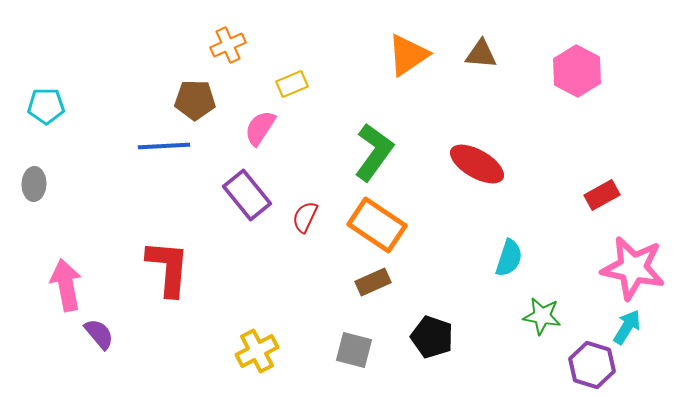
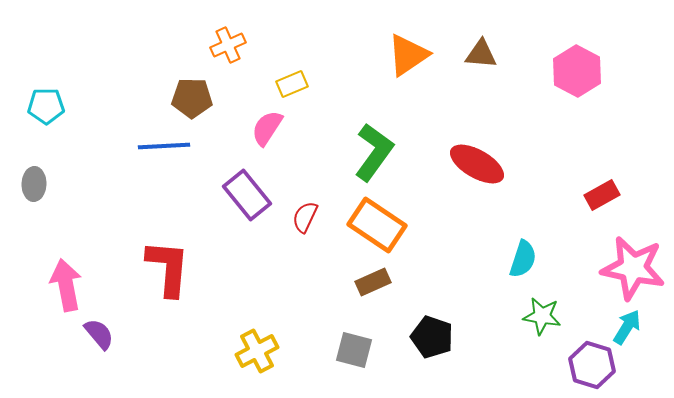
brown pentagon: moved 3 px left, 2 px up
pink semicircle: moved 7 px right
cyan semicircle: moved 14 px right, 1 px down
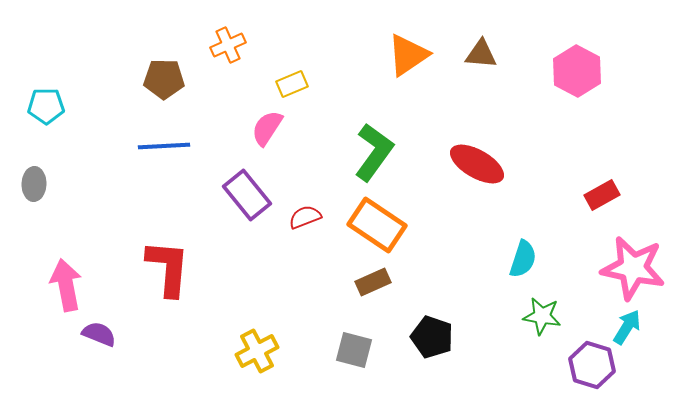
brown pentagon: moved 28 px left, 19 px up
red semicircle: rotated 44 degrees clockwise
purple semicircle: rotated 28 degrees counterclockwise
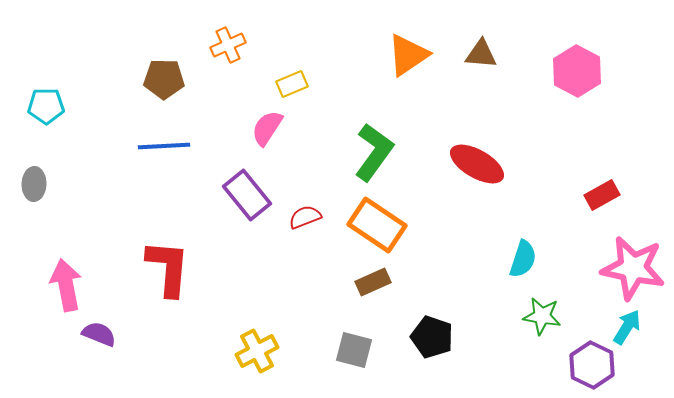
purple hexagon: rotated 9 degrees clockwise
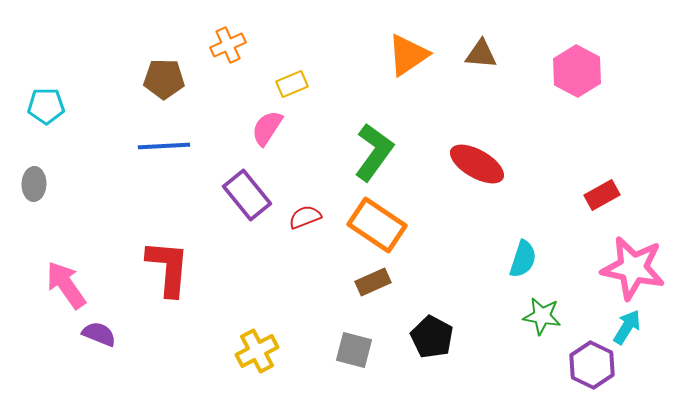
pink arrow: rotated 24 degrees counterclockwise
black pentagon: rotated 9 degrees clockwise
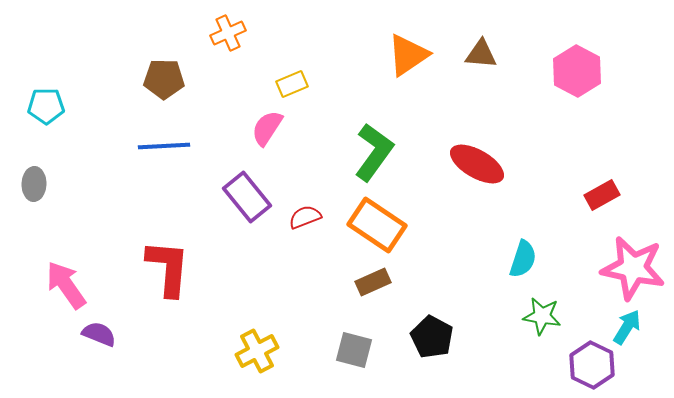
orange cross: moved 12 px up
purple rectangle: moved 2 px down
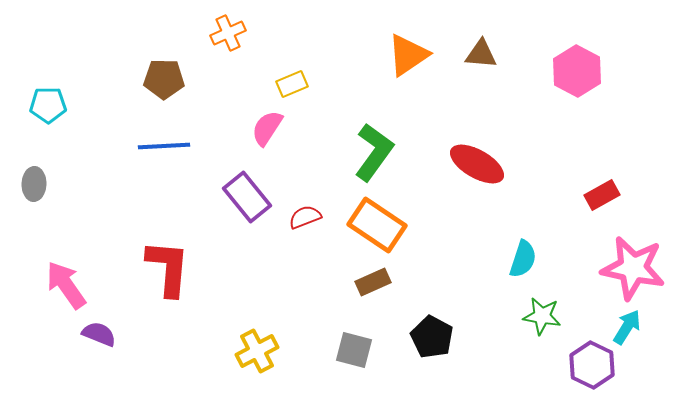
cyan pentagon: moved 2 px right, 1 px up
